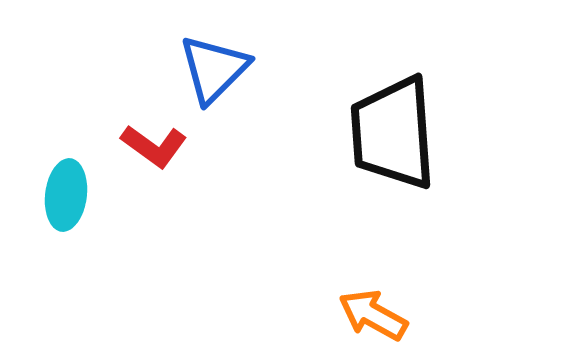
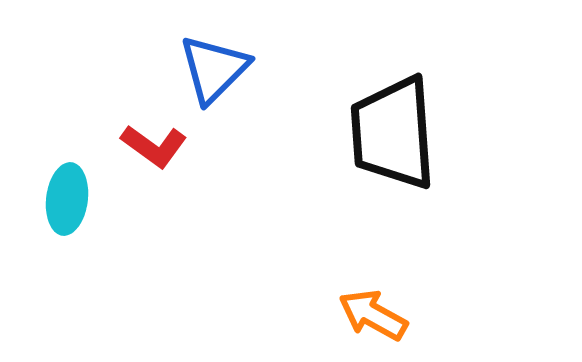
cyan ellipse: moved 1 px right, 4 px down
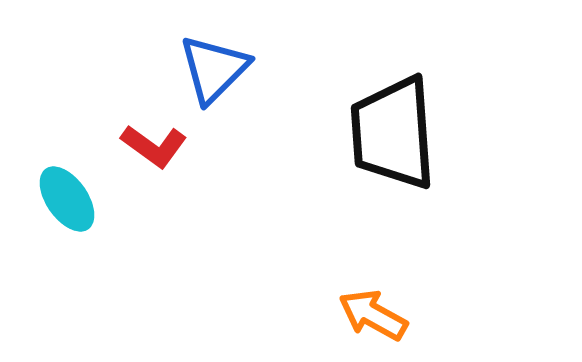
cyan ellipse: rotated 42 degrees counterclockwise
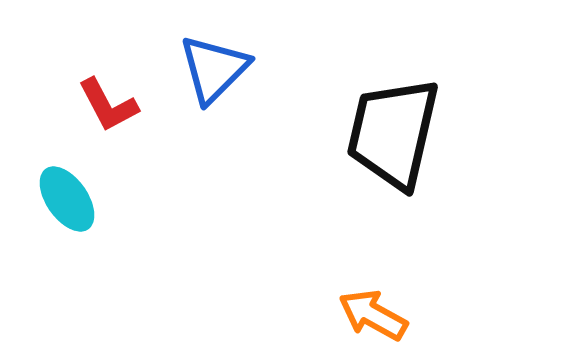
black trapezoid: rotated 17 degrees clockwise
red L-shape: moved 46 px left, 41 px up; rotated 26 degrees clockwise
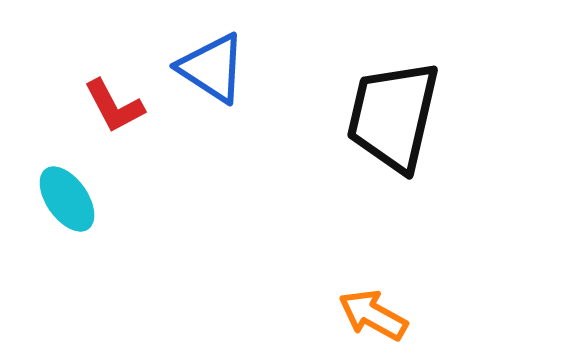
blue triangle: moved 2 px left, 1 px up; rotated 42 degrees counterclockwise
red L-shape: moved 6 px right, 1 px down
black trapezoid: moved 17 px up
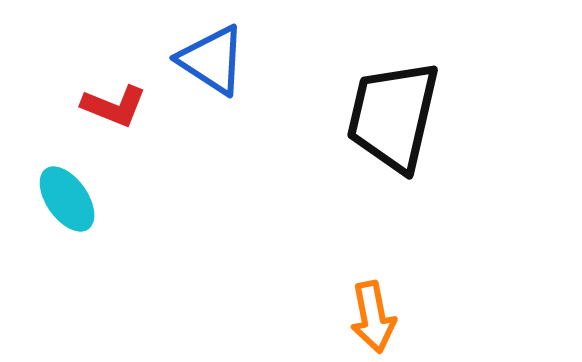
blue triangle: moved 8 px up
red L-shape: rotated 40 degrees counterclockwise
orange arrow: moved 2 px down; rotated 130 degrees counterclockwise
